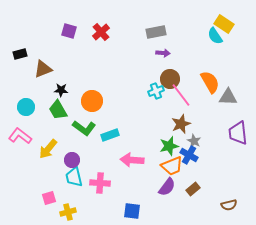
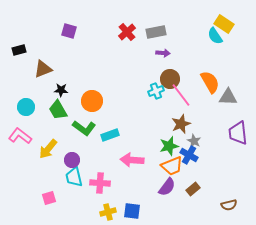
red cross: moved 26 px right
black rectangle: moved 1 px left, 4 px up
yellow cross: moved 40 px right
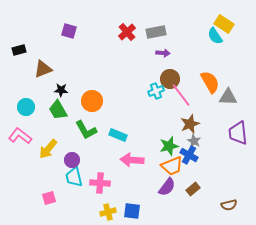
brown star: moved 9 px right
green L-shape: moved 2 px right, 2 px down; rotated 25 degrees clockwise
cyan rectangle: moved 8 px right; rotated 42 degrees clockwise
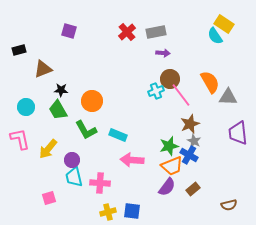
pink L-shape: moved 3 px down; rotated 40 degrees clockwise
